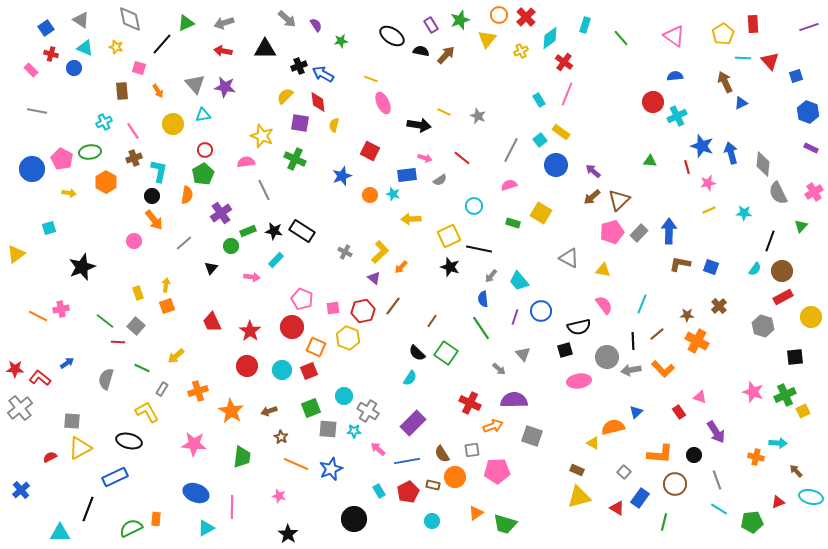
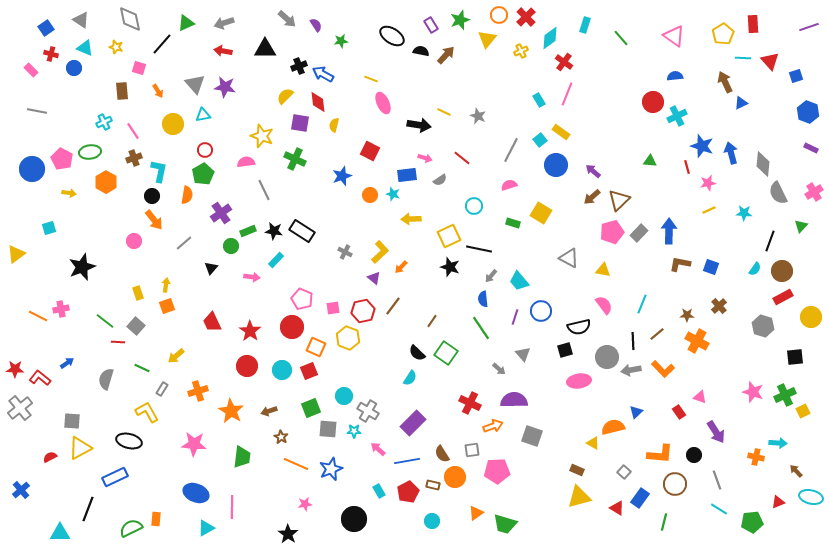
pink star at (279, 496): moved 26 px right, 8 px down; rotated 24 degrees counterclockwise
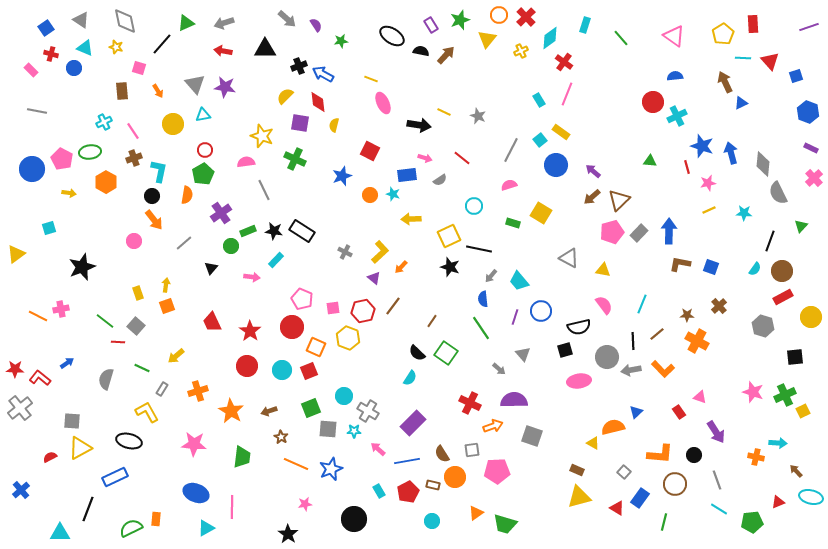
gray diamond at (130, 19): moved 5 px left, 2 px down
pink cross at (814, 192): moved 14 px up; rotated 12 degrees counterclockwise
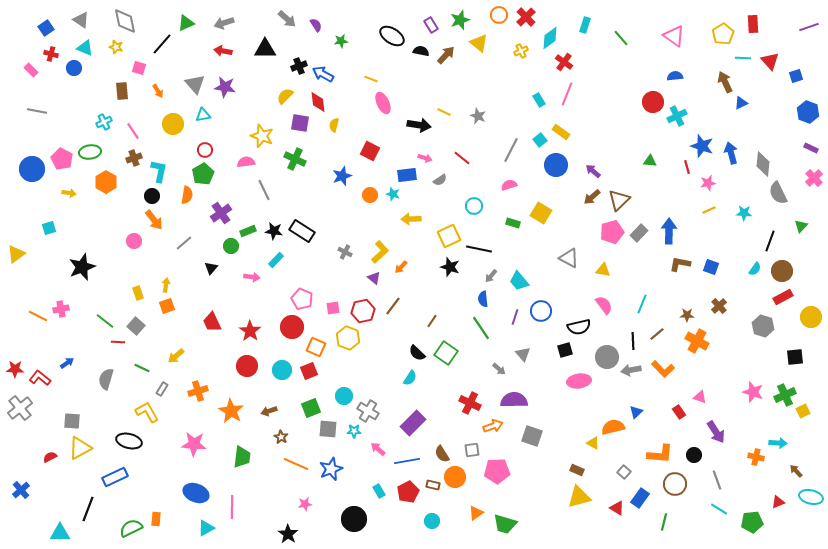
yellow triangle at (487, 39): moved 8 px left, 4 px down; rotated 30 degrees counterclockwise
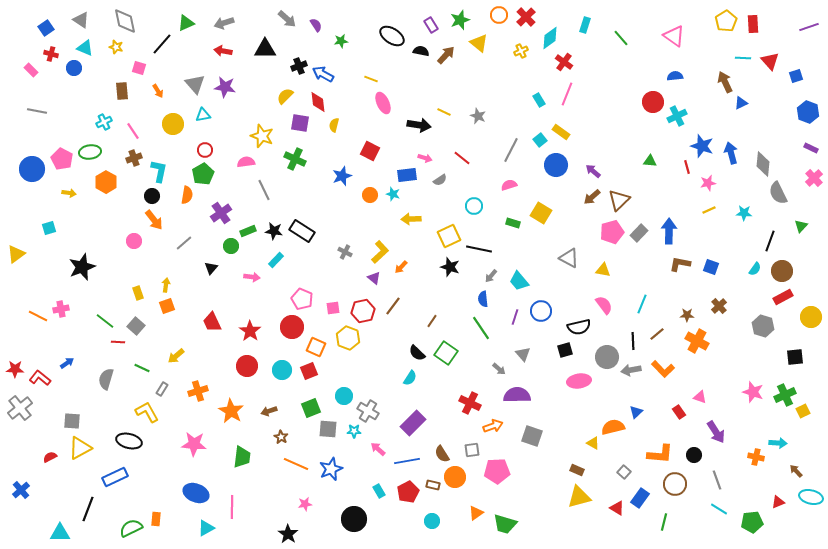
yellow pentagon at (723, 34): moved 3 px right, 13 px up
purple semicircle at (514, 400): moved 3 px right, 5 px up
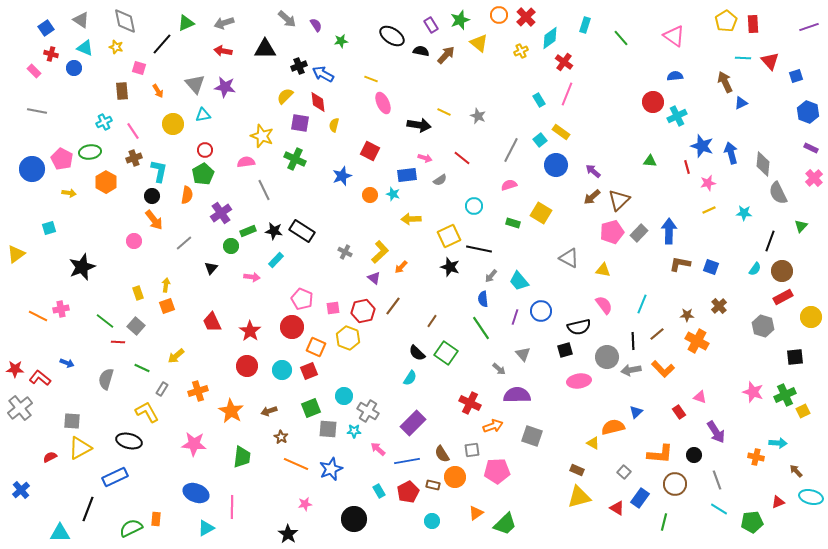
pink rectangle at (31, 70): moved 3 px right, 1 px down
blue arrow at (67, 363): rotated 56 degrees clockwise
green trapezoid at (505, 524): rotated 60 degrees counterclockwise
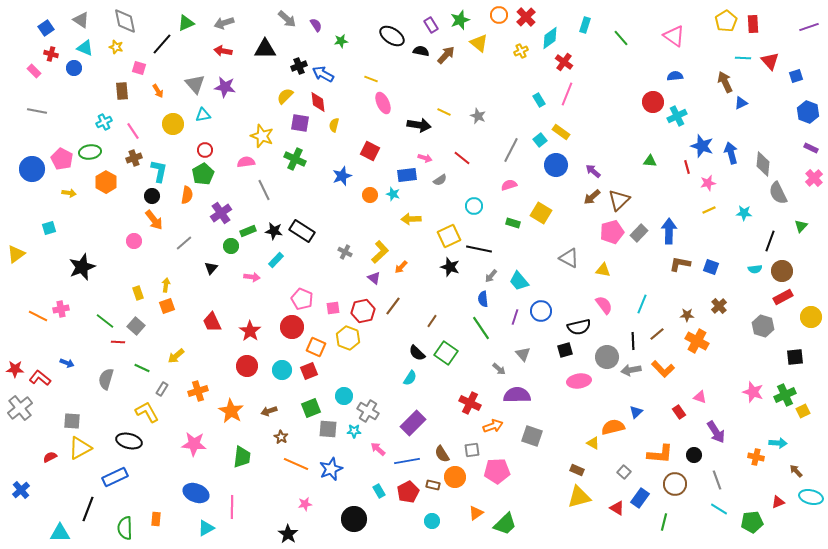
cyan semicircle at (755, 269): rotated 48 degrees clockwise
green semicircle at (131, 528): moved 6 px left; rotated 65 degrees counterclockwise
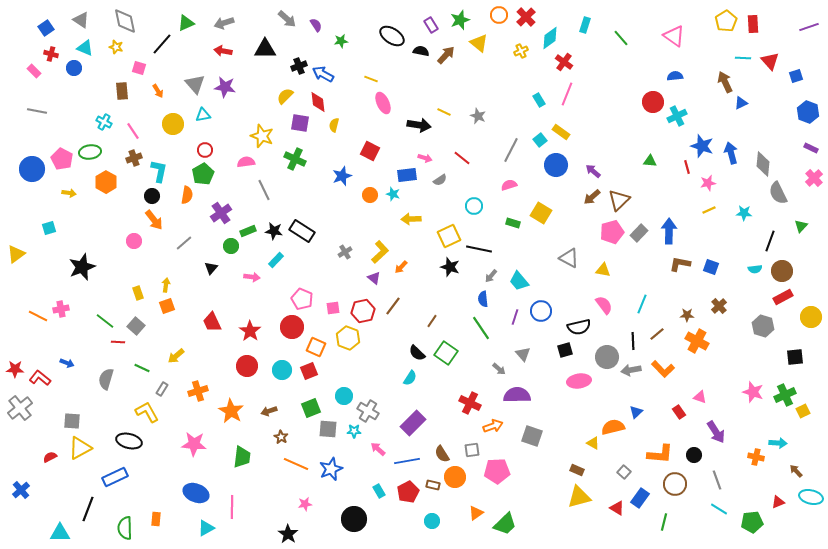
cyan cross at (104, 122): rotated 35 degrees counterclockwise
gray cross at (345, 252): rotated 32 degrees clockwise
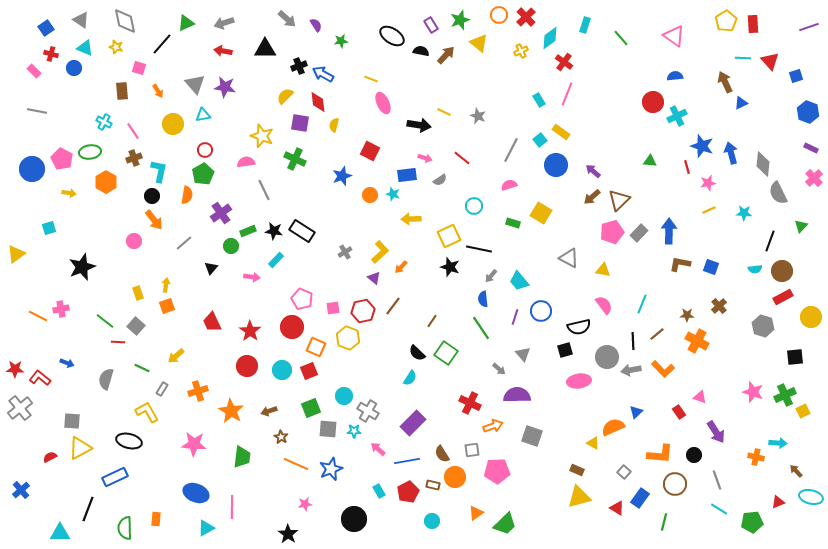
orange semicircle at (613, 427): rotated 10 degrees counterclockwise
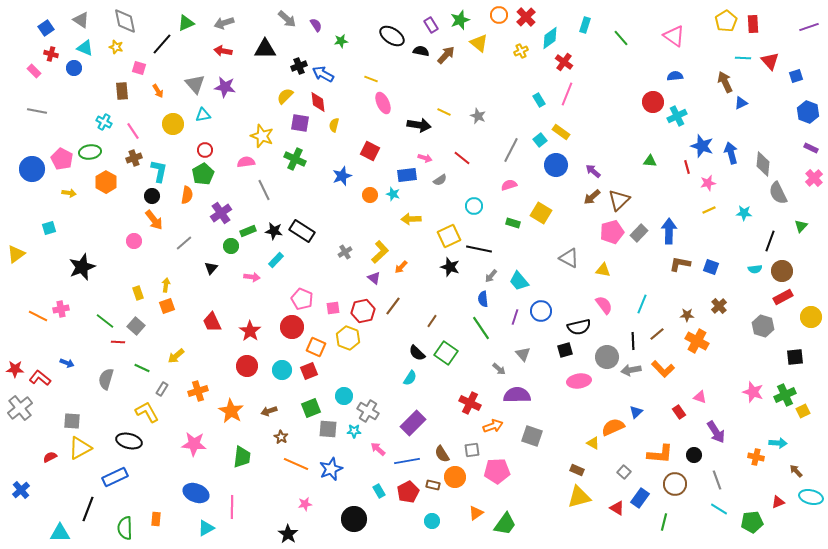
green trapezoid at (505, 524): rotated 10 degrees counterclockwise
